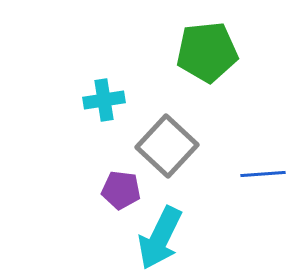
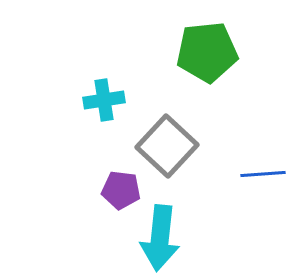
cyan arrow: rotated 20 degrees counterclockwise
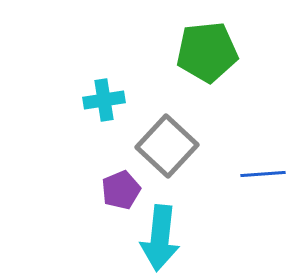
purple pentagon: rotated 30 degrees counterclockwise
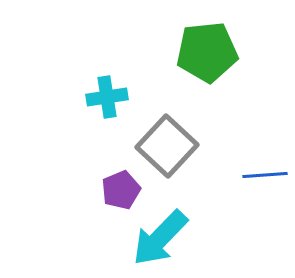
cyan cross: moved 3 px right, 3 px up
blue line: moved 2 px right, 1 px down
cyan arrow: rotated 38 degrees clockwise
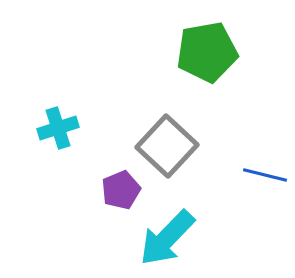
green pentagon: rotated 4 degrees counterclockwise
cyan cross: moved 49 px left, 31 px down; rotated 9 degrees counterclockwise
blue line: rotated 18 degrees clockwise
cyan arrow: moved 7 px right
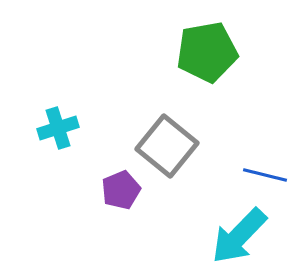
gray square: rotated 4 degrees counterclockwise
cyan arrow: moved 72 px right, 2 px up
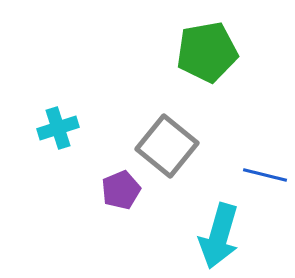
cyan arrow: moved 20 px left; rotated 28 degrees counterclockwise
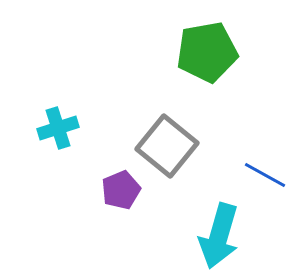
blue line: rotated 15 degrees clockwise
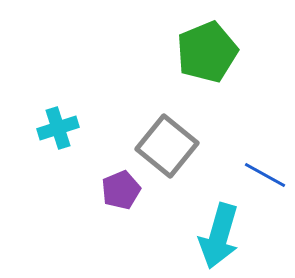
green pentagon: rotated 12 degrees counterclockwise
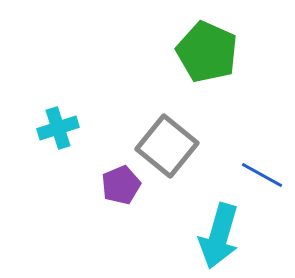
green pentagon: rotated 26 degrees counterclockwise
blue line: moved 3 px left
purple pentagon: moved 5 px up
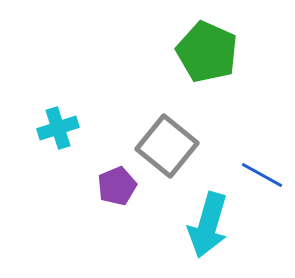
purple pentagon: moved 4 px left, 1 px down
cyan arrow: moved 11 px left, 11 px up
